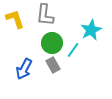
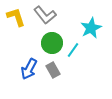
gray L-shape: rotated 45 degrees counterclockwise
yellow L-shape: moved 1 px right, 2 px up
cyan star: moved 2 px up
gray rectangle: moved 5 px down
blue arrow: moved 5 px right
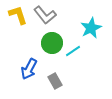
yellow L-shape: moved 2 px right, 2 px up
cyan line: moved 1 px down; rotated 21 degrees clockwise
gray rectangle: moved 2 px right, 11 px down
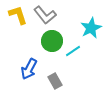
green circle: moved 2 px up
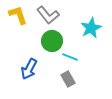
gray L-shape: moved 3 px right
cyan line: moved 3 px left, 6 px down; rotated 56 degrees clockwise
gray rectangle: moved 13 px right, 2 px up
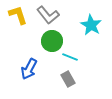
cyan star: moved 3 px up; rotated 15 degrees counterclockwise
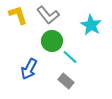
cyan line: rotated 21 degrees clockwise
gray rectangle: moved 2 px left, 2 px down; rotated 21 degrees counterclockwise
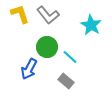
yellow L-shape: moved 2 px right, 1 px up
green circle: moved 5 px left, 6 px down
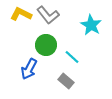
yellow L-shape: moved 1 px right; rotated 45 degrees counterclockwise
green circle: moved 1 px left, 2 px up
cyan line: moved 2 px right
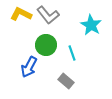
cyan line: moved 4 px up; rotated 28 degrees clockwise
blue arrow: moved 2 px up
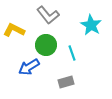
yellow L-shape: moved 7 px left, 16 px down
blue arrow: rotated 30 degrees clockwise
gray rectangle: moved 1 px down; rotated 56 degrees counterclockwise
